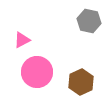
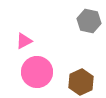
pink triangle: moved 2 px right, 1 px down
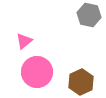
gray hexagon: moved 6 px up
pink triangle: rotated 12 degrees counterclockwise
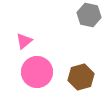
brown hexagon: moved 5 px up; rotated 10 degrees clockwise
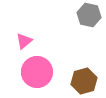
brown hexagon: moved 3 px right, 4 px down
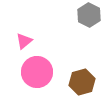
gray hexagon: rotated 15 degrees clockwise
brown hexagon: moved 2 px left, 1 px down
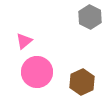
gray hexagon: moved 1 px right, 2 px down
brown hexagon: rotated 10 degrees counterclockwise
